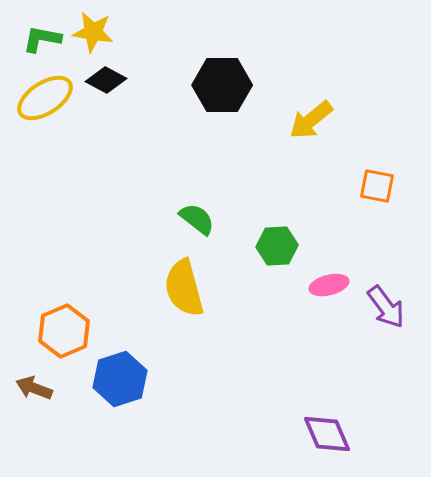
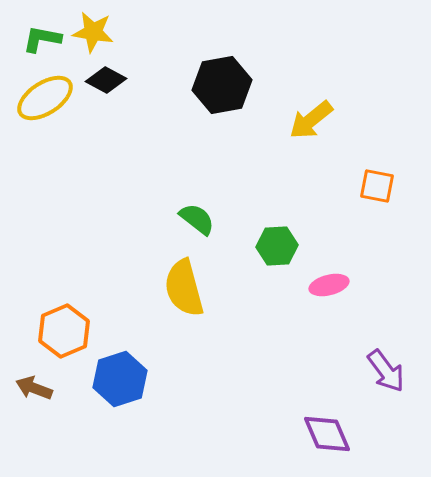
black hexagon: rotated 10 degrees counterclockwise
purple arrow: moved 64 px down
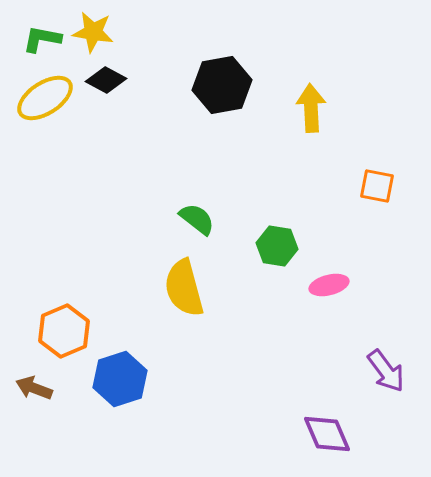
yellow arrow: moved 12 px up; rotated 126 degrees clockwise
green hexagon: rotated 12 degrees clockwise
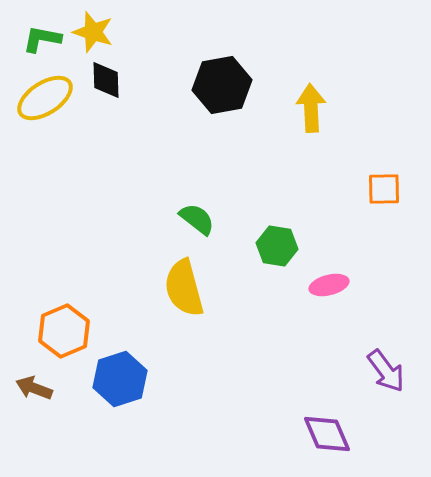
yellow star: rotated 9 degrees clockwise
black diamond: rotated 60 degrees clockwise
orange square: moved 7 px right, 3 px down; rotated 12 degrees counterclockwise
